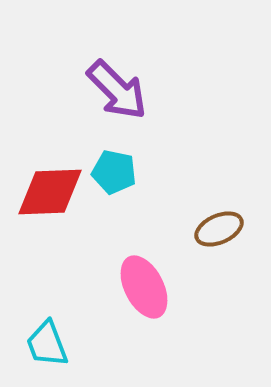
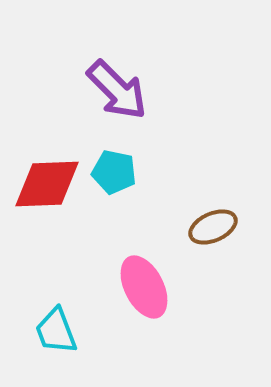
red diamond: moved 3 px left, 8 px up
brown ellipse: moved 6 px left, 2 px up
cyan trapezoid: moved 9 px right, 13 px up
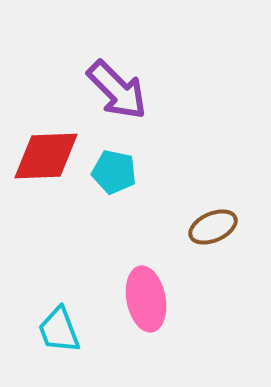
red diamond: moved 1 px left, 28 px up
pink ellipse: moved 2 px right, 12 px down; rotated 16 degrees clockwise
cyan trapezoid: moved 3 px right, 1 px up
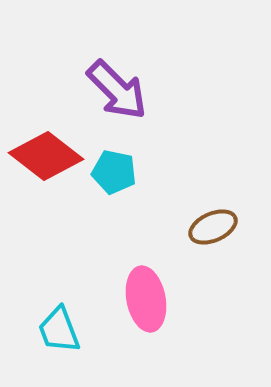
red diamond: rotated 40 degrees clockwise
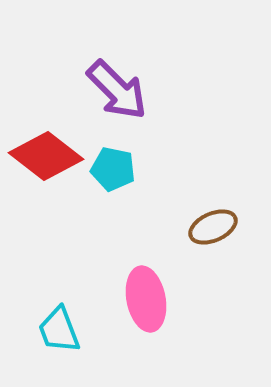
cyan pentagon: moved 1 px left, 3 px up
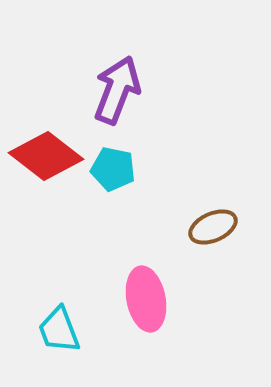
purple arrow: rotated 114 degrees counterclockwise
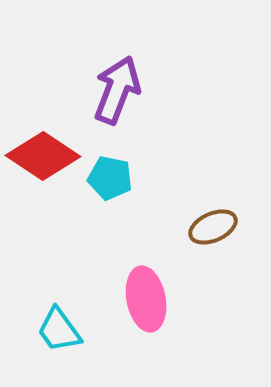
red diamond: moved 3 px left; rotated 4 degrees counterclockwise
cyan pentagon: moved 3 px left, 9 px down
cyan trapezoid: rotated 15 degrees counterclockwise
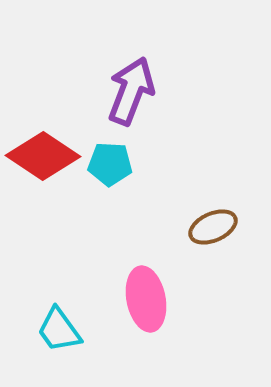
purple arrow: moved 14 px right, 1 px down
cyan pentagon: moved 14 px up; rotated 9 degrees counterclockwise
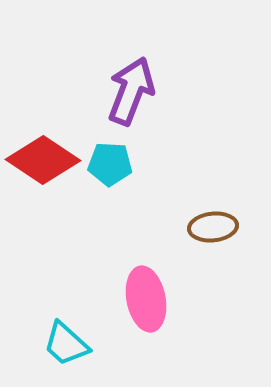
red diamond: moved 4 px down
brown ellipse: rotated 18 degrees clockwise
cyan trapezoid: moved 7 px right, 14 px down; rotated 12 degrees counterclockwise
